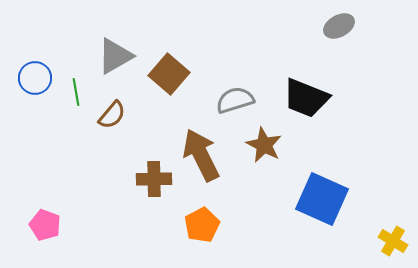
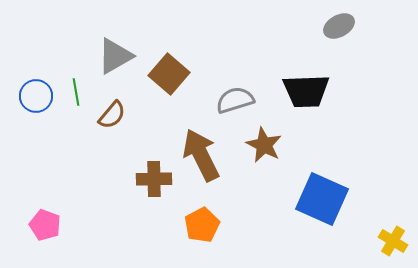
blue circle: moved 1 px right, 18 px down
black trapezoid: moved 7 px up; rotated 24 degrees counterclockwise
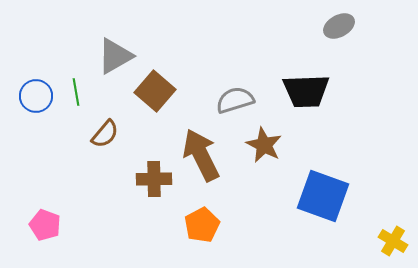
brown square: moved 14 px left, 17 px down
brown semicircle: moved 7 px left, 19 px down
blue square: moved 1 px right, 3 px up; rotated 4 degrees counterclockwise
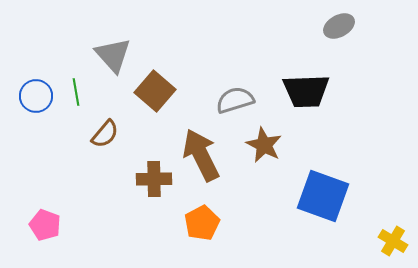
gray triangle: moved 2 px left, 1 px up; rotated 42 degrees counterclockwise
orange pentagon: moved 2 px up
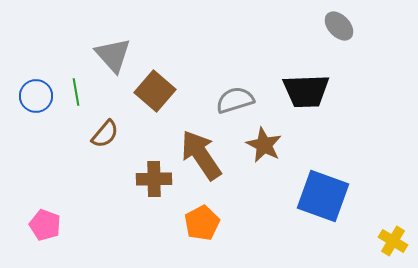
gray ellipse: rotated 76 degrees clockwise
brown arrow: rotated 8 degrees counterclockwise
